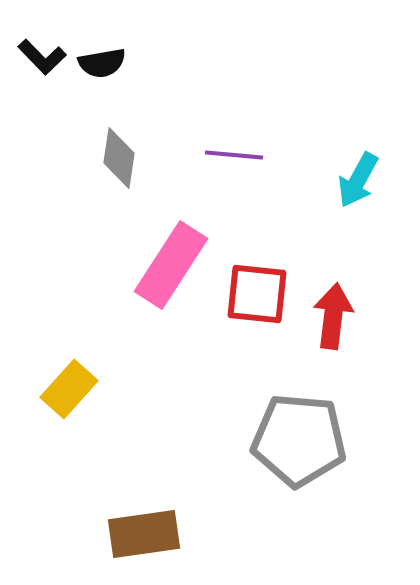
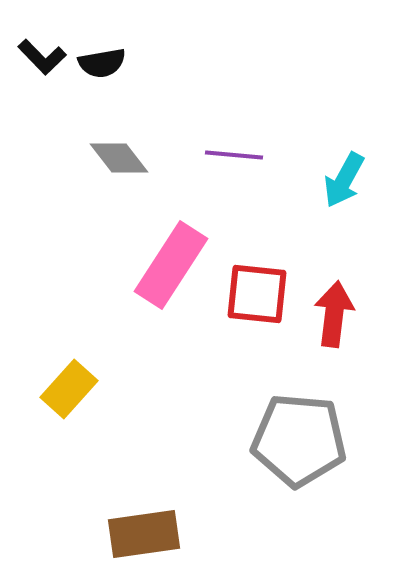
gray diamond: rotated 46 degrees counterclockwise
cyan arrow: moved 14 px left
red arrow: moved 1 px right, 2 px up
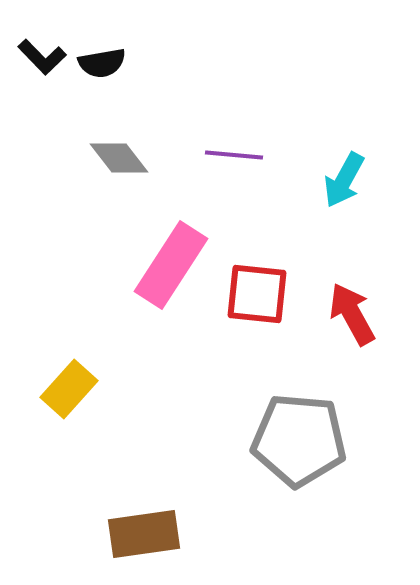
red arrow: moved 18 px right; rotated 36 degrees counterclockwise
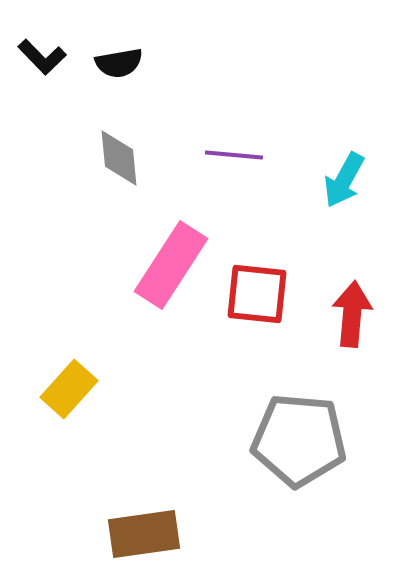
black semicircle: moved 17 px right
gray diamond: rotated 32 degrees clockwise
red arrow: rotated 34 degrees clockwise
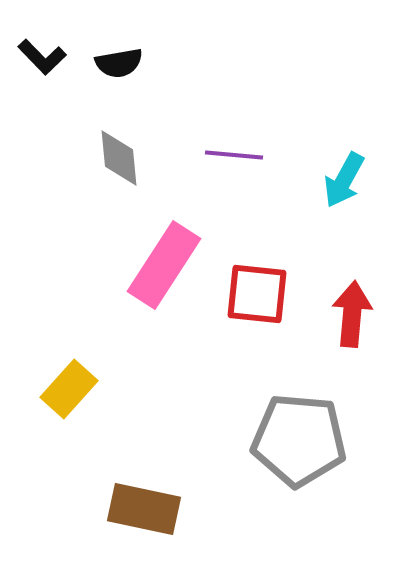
pink rectangle: moved 7 px left
brown rectangle: moved 25 px up; rotated 20 degrees clockwise
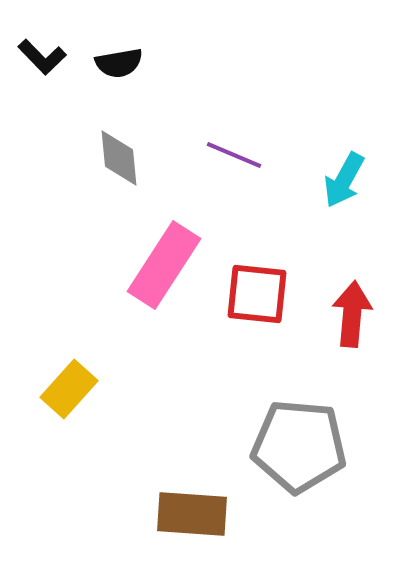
purple line: rotated 18 degrees clockwise
gray pentagon: moved 6 px down
brown rectangle: moved 48 px right, 5 px down; rotated 8 degrees counterclockwise
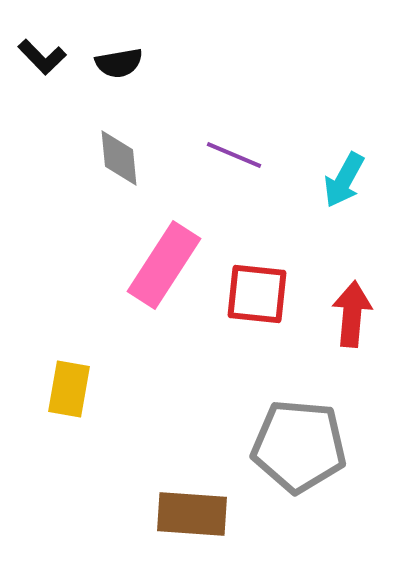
yellow rectangle: rotated 32 degrees counterclockwise
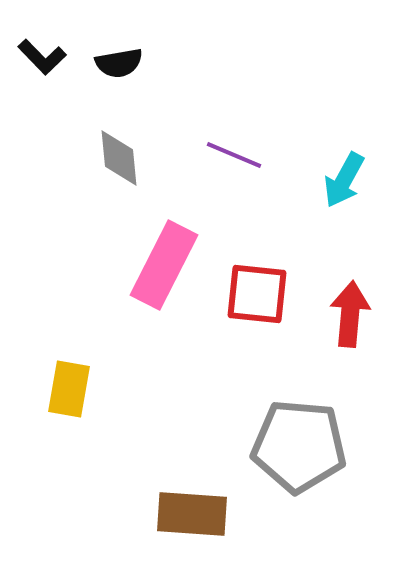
pink rectangle: rotated 6 degrees counterclockwise
red arrow: moved 2 px left
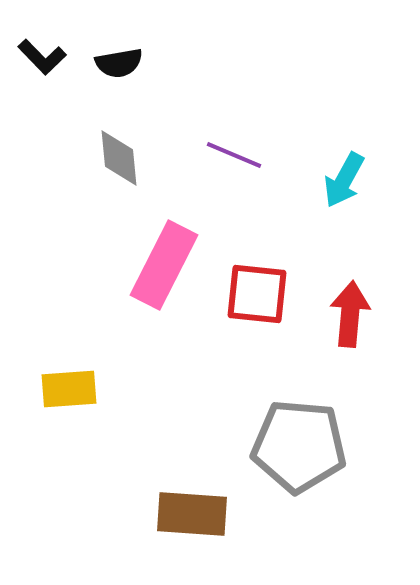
yellow rectangle: rotated 76 degrees clockwise
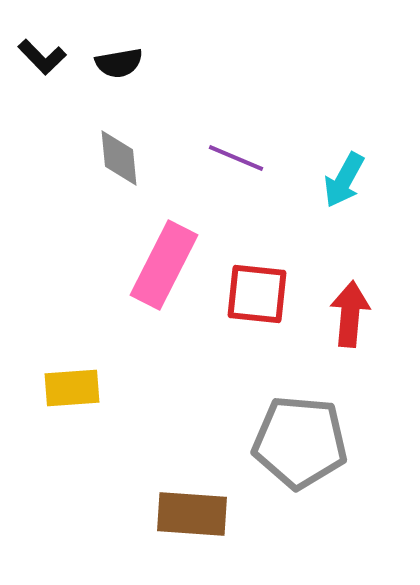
purple line: moved 2 px right, 3 px down
yellow rectangle: moved 3 px right, 1 px up
gray pentagon: moved 1 px right, 4 px up
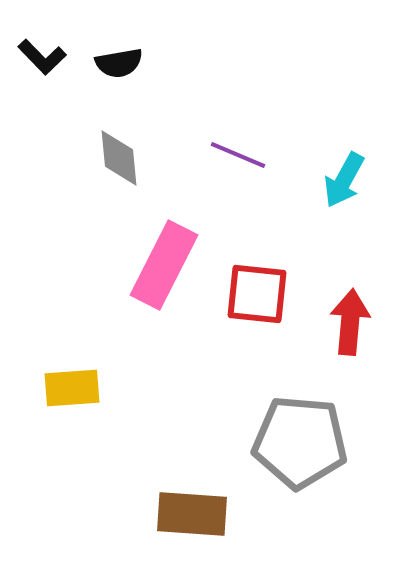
purple line: moved 2 px right, 3 px up
red arrow: moved 8 px down
